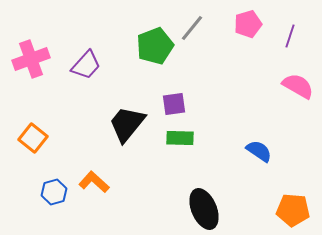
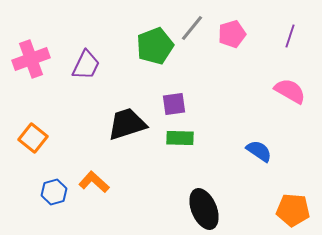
pink pentagon: moved 16 px left, 10 px down
purple trapezoid: rotated 16 degrees counterclockwise
pink semicircle: moved 8 px left, 5 px down
black trapezoid: rotated 33 degrees clockwise
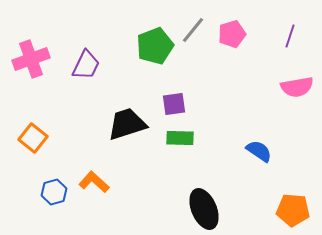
gray line: moved 1 px right, 2 px down
pink semicircle: moved 7 px right, 4 px up; rotated 140 degrees clockwise
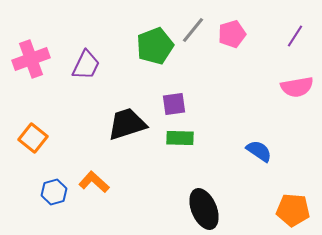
purple line: moved 5 px right; rotated 15 degrees clockwise
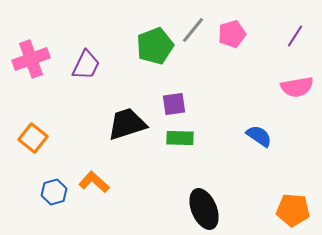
blue semicircle: moved 15 px up
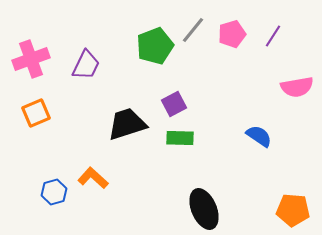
purple line: moved 22 px left
purple square: rotated 20 degrees counterclockwise
orange square: moved 3 px right, 25 px up; rotated 28 degrees clockwise
orange L-shape: moved 1 px left, 4 px up
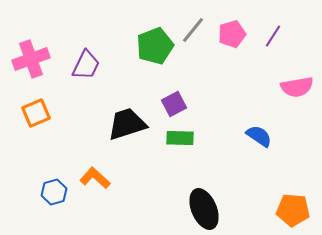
orange L-shape: moved 2 px right
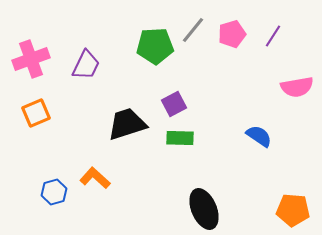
green pentagon: rotated 18 degrees clockwise
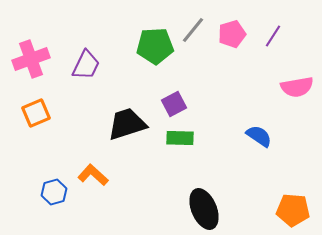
orange L-shape: moved 2 px left, 3 px up
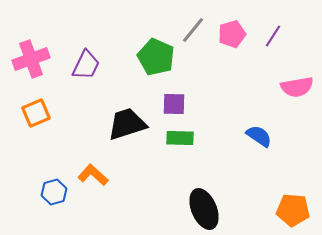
green pentagon: moved 1 px right, 11 px down; rotated 27 degrees clockwise
purple square: rotated 30 degrees clockwise
